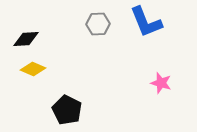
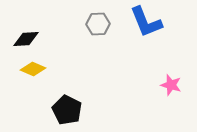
pink star: moved 10 px right, 2 px down
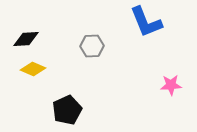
gray hexagon: moved 6 px left, 22 px down
pink star: rotated 20 degrees counterclockwise
black pentagon: rotated 20 degrees clockwise
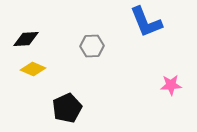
black pentagon: moved 2 px up
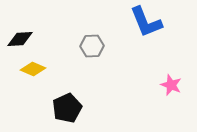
black diamond: moved 6 px left
pink star: rotated 25 degrees clockwise
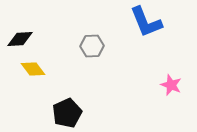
yellow diamond: rotated 30 degrees clockwise
black pentagon: moved 5 px down
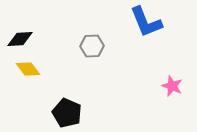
yellow diamond: moved 5 px left
pink star: moved 1 px right, 1 px down
black pentagon: rotated 24 degrees counterclockwise
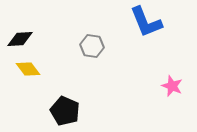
gray hexagon: rotated 10 degrees clockwise
black pentagon: moved 2 px left, 2 px up
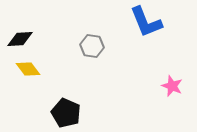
black pentagon: moved 1 px right, 2 px down
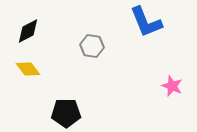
black diamond: moved 8 px right, 8 px up; rotated 24 degrees counterclockwise
black pentagon: rotated 24 degrees counterclockwise
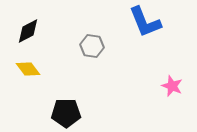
blue L-shape: moved 1 px left
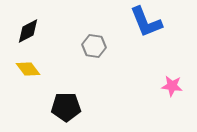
blue L-shape: moved 1 px right
gray hexagon: moved 2 px right
pink star: rotated 15 degrees counterclockwise
black pentagon: moved 6 px up
